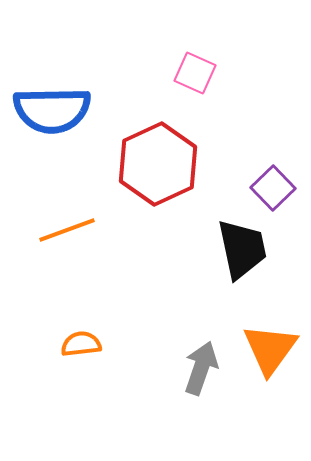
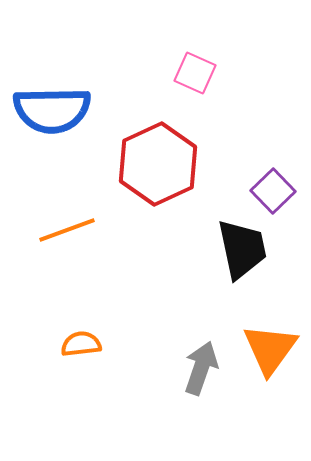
purple square: moved 3 px down
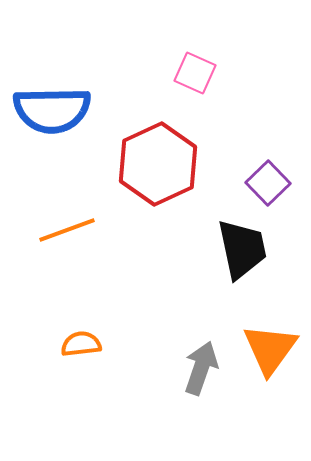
purple square: moved 5 px left, 8 px up
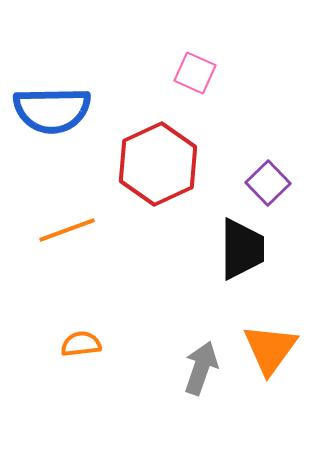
black trapezoid: rotated 12 degrees clockwise
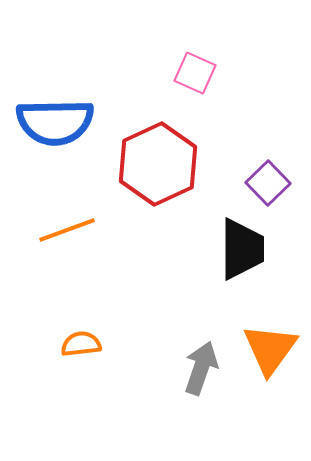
blue semicircle: moved 3 px right, 12 px down
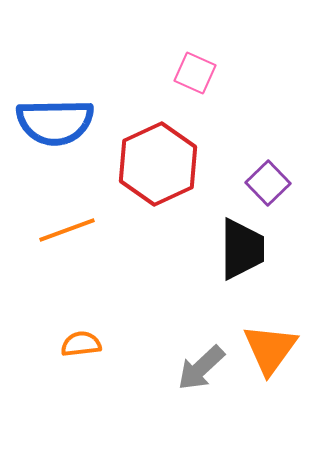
gray arrow: rotated 152 degrees counterclockwise
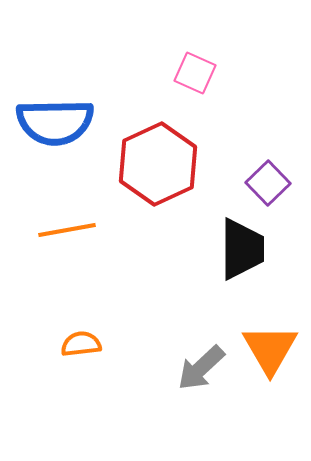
orange line: rotated 10 degrees clockwise
orange triangle: rotated 6 degrees counterclockwise
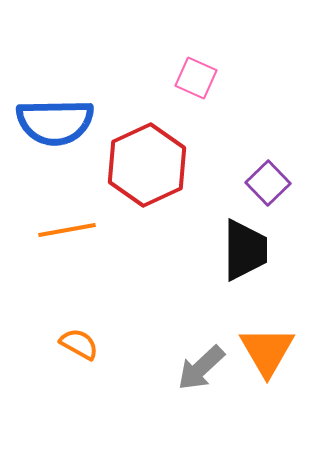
pink square: moved 1 px right, 5 px down
red hexagon: moved 11 px left, 1 px down
black trapezoid: moved 3 px right, 1 px down
orange semicircle: moved 2 px left; rotated 36 degrees clockwise
orange triangle: moved 3 px left, 2 px down
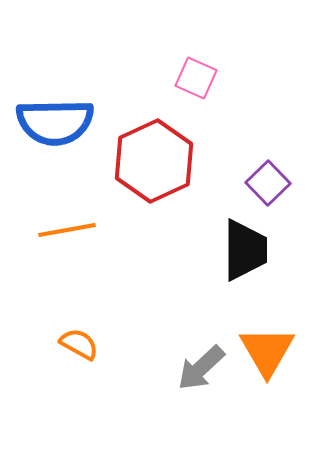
red hexagon: moved 7 px right, 4 px up
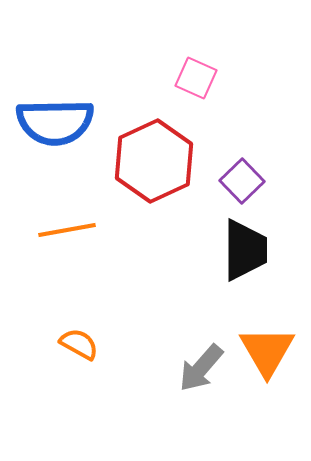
purple square: moved 26 px left, 2 px up
gray arrow: rotated 6 degrees counterclockwise
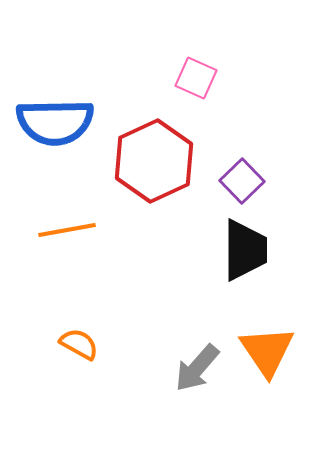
orange triangle: rotated 4 degrees counterclockwise
gray arrow: moved 4 px left
